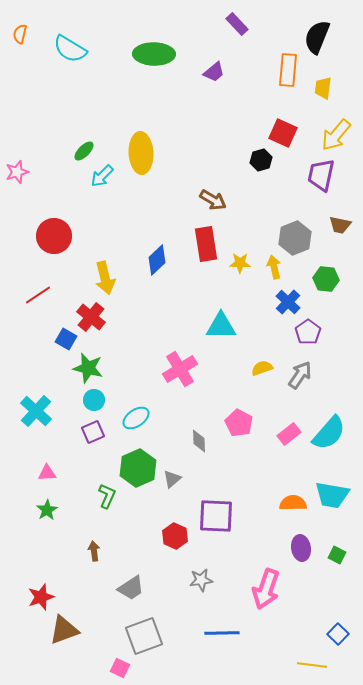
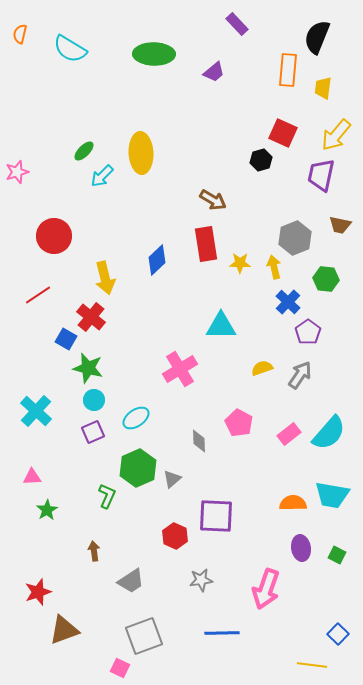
pink triangle at (47, 473): moved 15 px left, 4 px down
gray trapezoid at (131, 588): moved 7 px up
red star at (41, 597): moved 3 px left, 5 px up
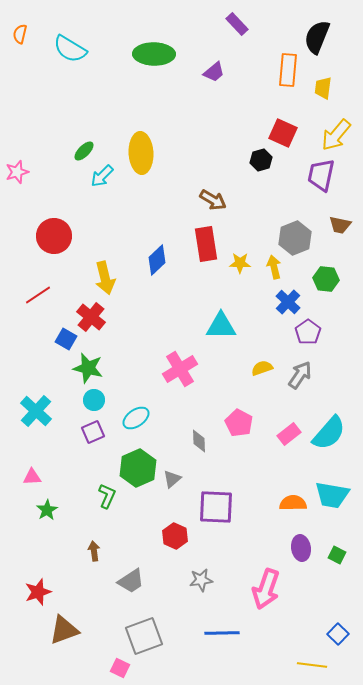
purple square at (216, 516): moved 9 px up
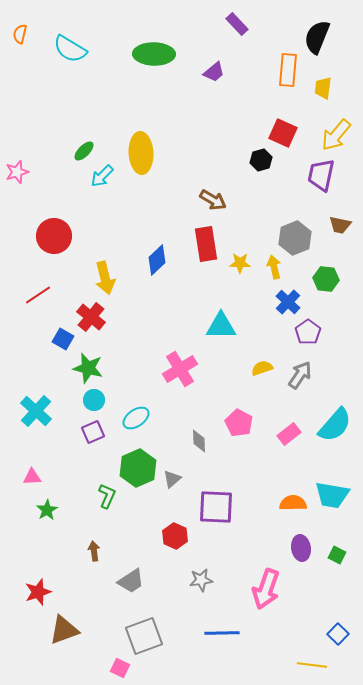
blue square at (66, 339): moved 3 px left
cyan semicircle at (329, 433): moved 6 px right, 8 px up
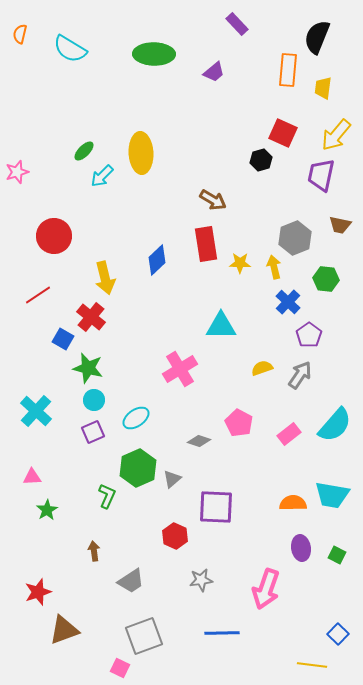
purple pentagon at (308, 332): moved 1 px right, 3 px down
gray diamond at (199, 441): rotated 70 degrees counterclockwise
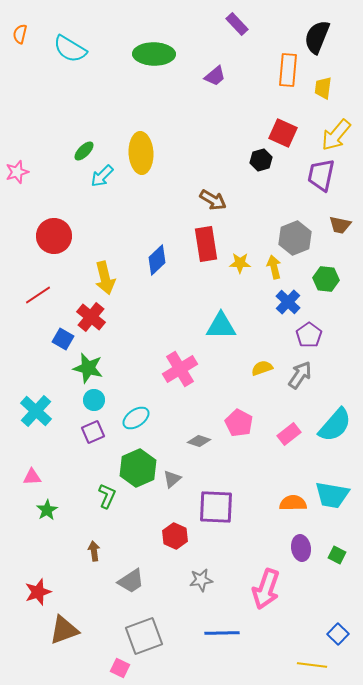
purple trapezoid at (214, 72): moved 1 px right, 4 px down
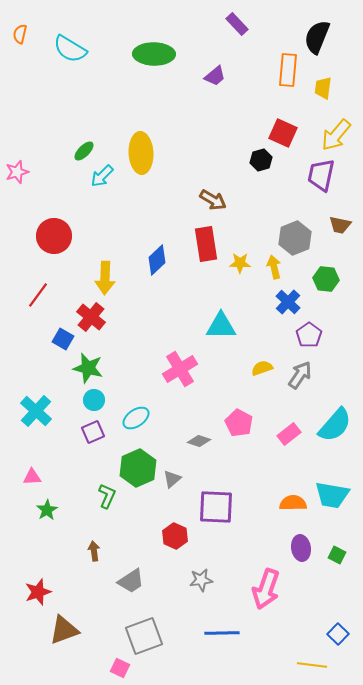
yellow arrow at (105, 278): rotated 16 degrees clockwise
red line at (38, 295): rotated 20 degrees counterclockwise
